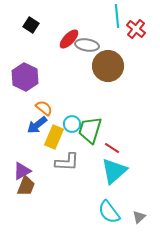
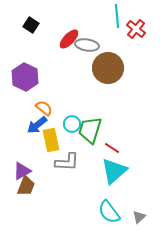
brown circle: moved 2 px down
yellow rectangle: moved 3 px left, 3 px down; rotated 35 degrees counterclockwise
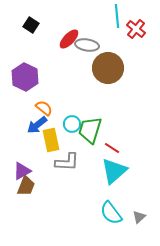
cyan semicircle: moved 2 px right, 1 px down
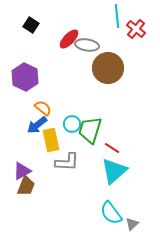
orange semicircle: moved 1 px left
gray triangle: moved 7 px left, 7 px down
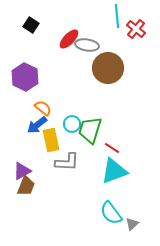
cyan triangle: rotated 20 degrees clockwise
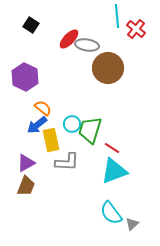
purple triangle: moved 4 px right, 8 px up
